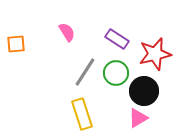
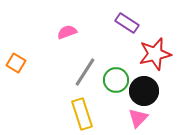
pink semicircle: rotated 78 degrees counterclockwise
purple rectangle: moved 10 px right, 16 px up
orange square: moved 19 px down; rotated 36 degrees clockwise
green circle: moved 7 px down
pink triangle: rotated 15 degrees counterclockwise
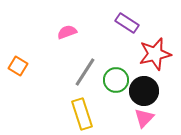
orange square: moved 2 px right, 3 px down
pink triangle: moved 6 px right
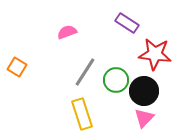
red star: rotated 20 degrees clockwise
orange square: moved 1 px left, 1 px down
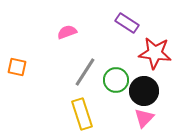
red star: moved 1 px up
orange square: rotated 18 degrees counterclockwise
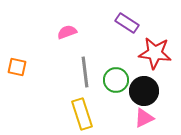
gray line: rotated 40 degrees counterclockwise
pink triangle: rotated 20 degrees clockwise
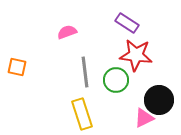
red star: moved 19 px left, 2 px down
black circle: moved 15 px right, 9 px down
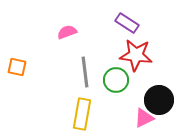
yellow rectangle: rotated 28 degrees clockwise
